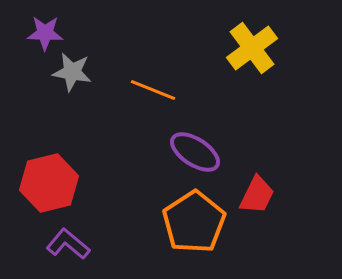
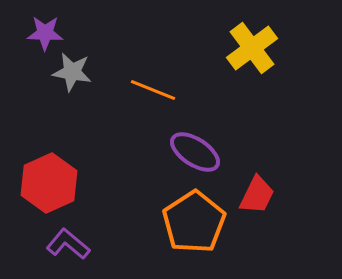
red hexagon: rotated 10 degrees counterclockwise
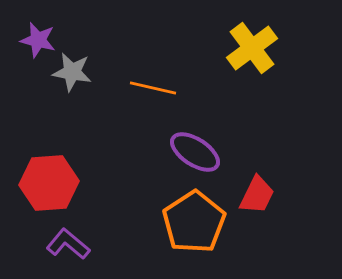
purple star: moved 7 px left, 7 px down; rotated 12 degrees clockwise
orange line: moved 2 px up; rotated 9 degrees counterclockwise
red hexagon: rotated 20 degrees clockwise
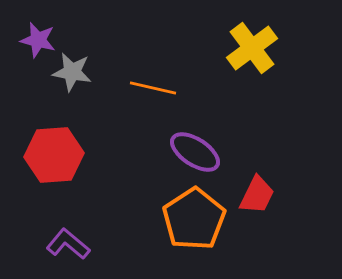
red hexagon: moved 5 px right, 28 px up
orange pentagon: moved 3 px up
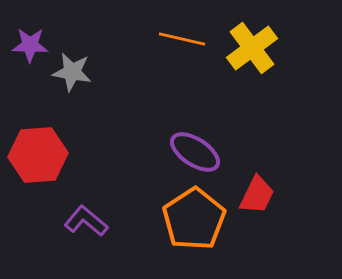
purple star: moved 8 px left, 5 px down; rotated 12 degrees counterclockwise
orange line: moved 29 px right, 49 px up
red hexagon: moved 16 px left
purple L-shape: moved 18 px right, 23 px up
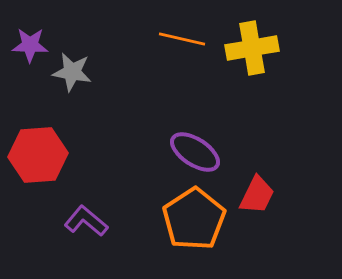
yellow cross: rotated 27 degrees clockwise
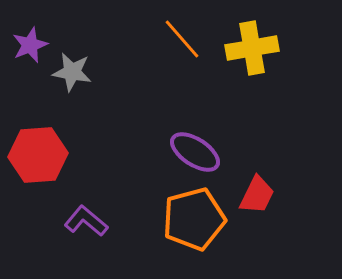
orange line: rotated 36 degrees clockwise
purple star: rotated 24 degrees counterclockwise
orange pentagon: rotated 18 degrees clockwise
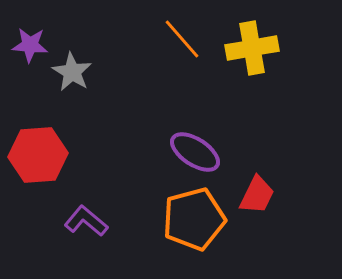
purple star: rotated 27 degrees clockwise
gray star: rotated 21 degrees clockwise
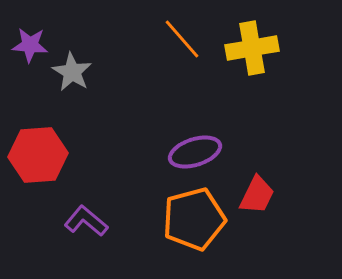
purple ellipse: rotated 51 degrees counterclockwise
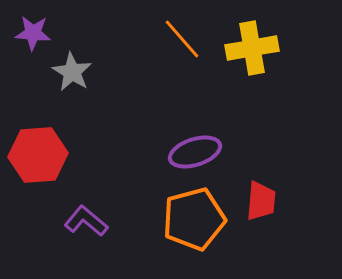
purple star: moved 3 px right, 12 px up
red trapezoid: moved 4 px right, 6 px down; rotated 21 degrees counterclockwise
